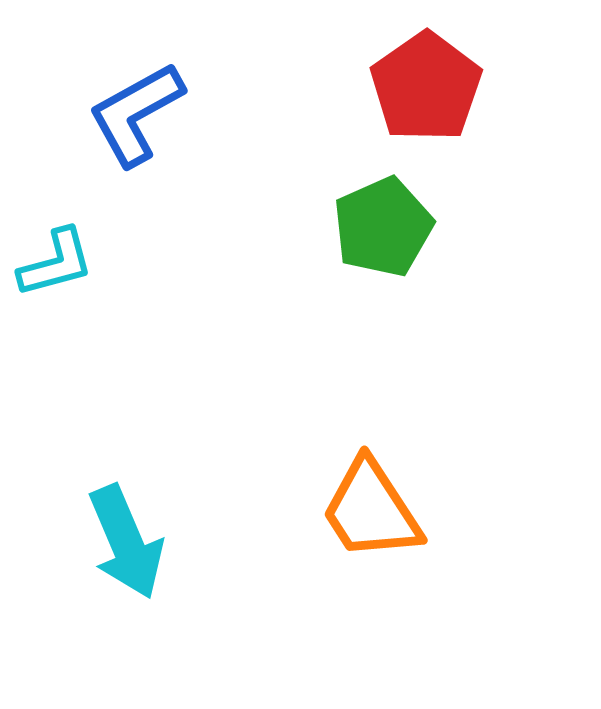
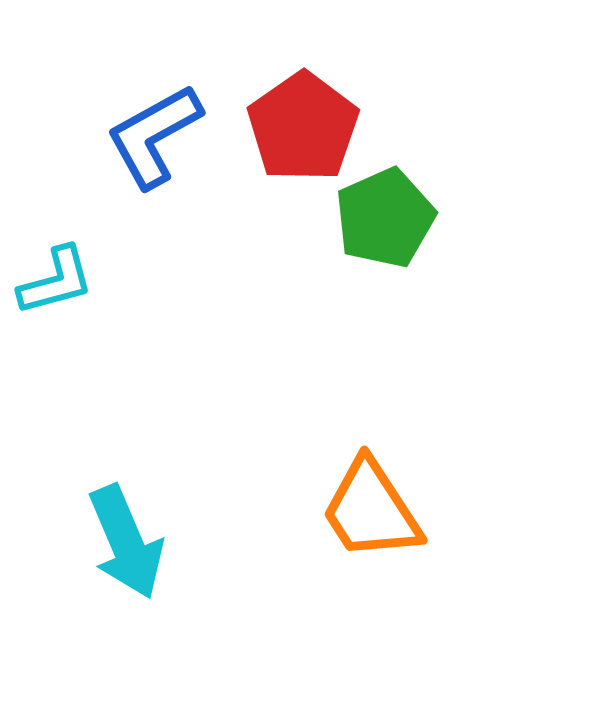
red pentagon: moved 123 px left, 40 px down
blue L-shape: moved 18 px right, 22 px down
green pentagon: moved 2 px right, 9 px up
cyan L-shape: moved 18 px down
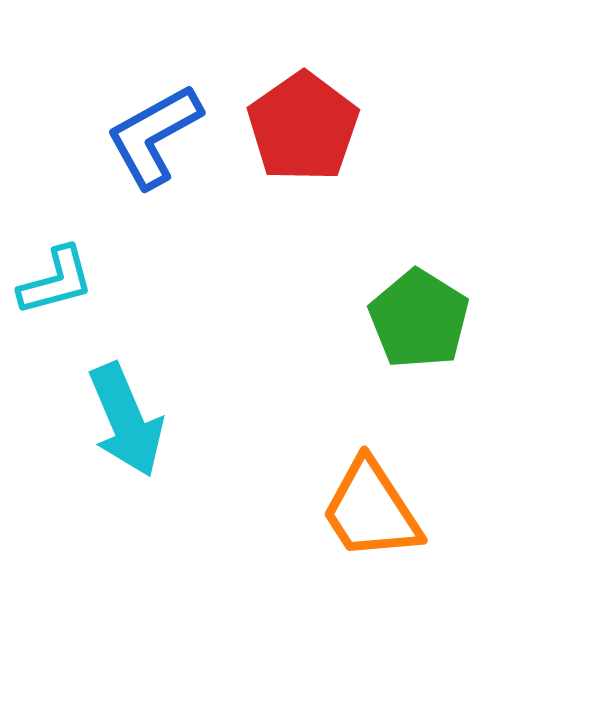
green pentagon: moved 34 px right, 101 px down; rotated 16 degrees counterclockwise
cyan arrow: moved 122 px up
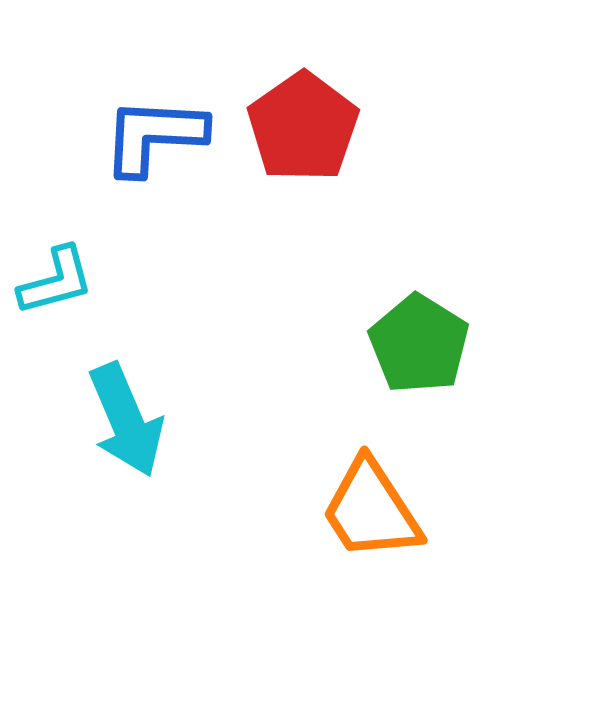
blue L-shape: rotated 32 degrees clockwise
green pentagon: moved 25 px down
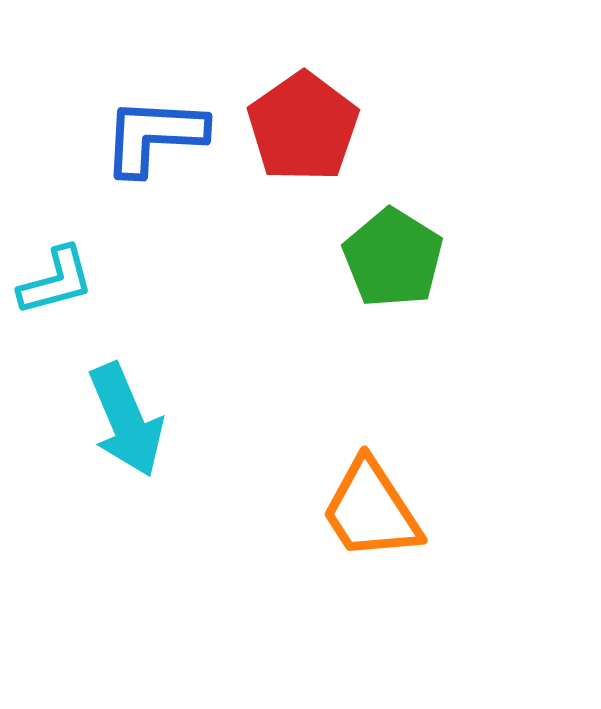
green pentagon: moved 26 px left, 86 px up
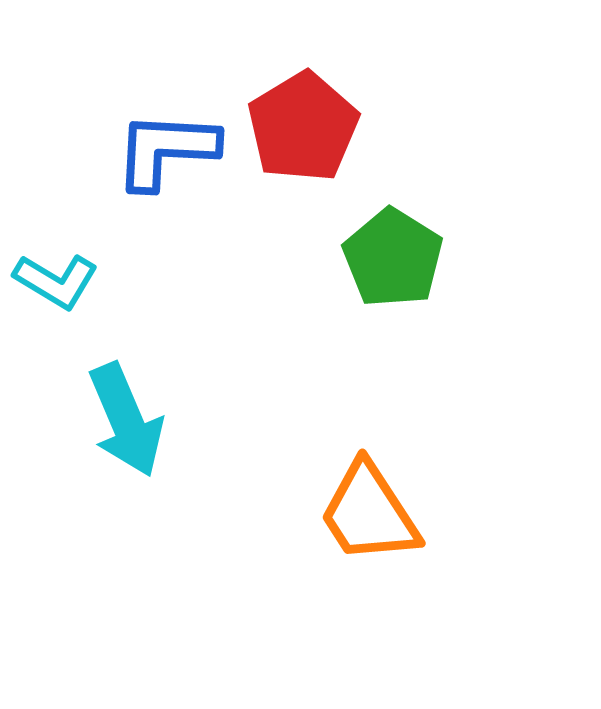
red pentagon: rotated 4 degrees clockwise
blue L-shape: moved 12 px right, 14 px down
cyan L-shape: rotated 46 degrees clockwise
orange trapezoid: moved 2 px left, 3 px down
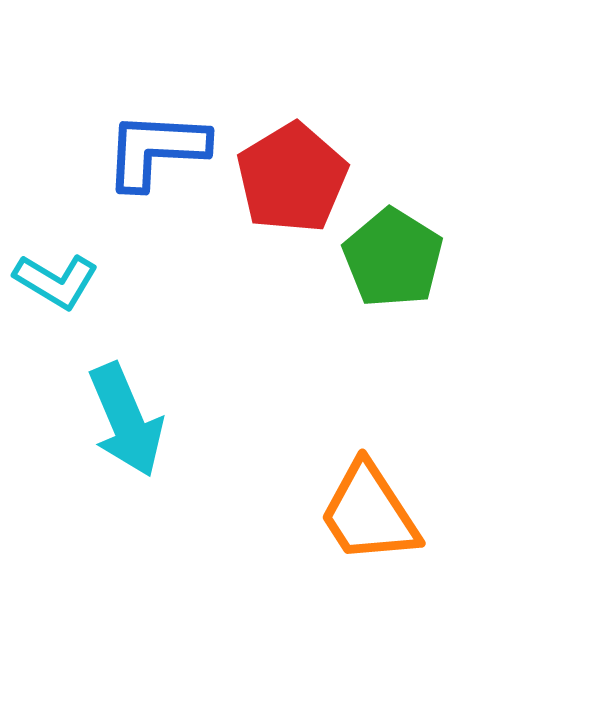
red pentagon: moved 11 px left, 51 px down
blue L-shape: moved 10 px left
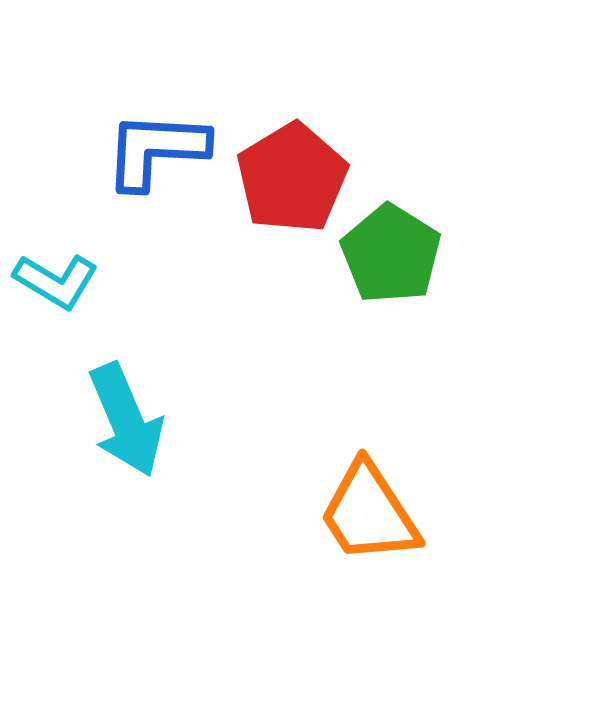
green pentagon: moved 2 px left, 4 px up
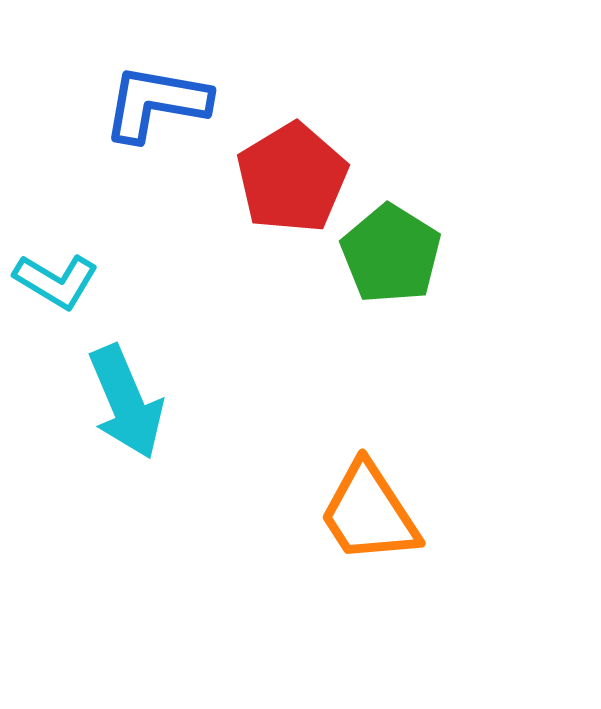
blue L-shape: moved 47 px up; rotated 7 degrees clockwise
cyan arrow: moved 18 px up
